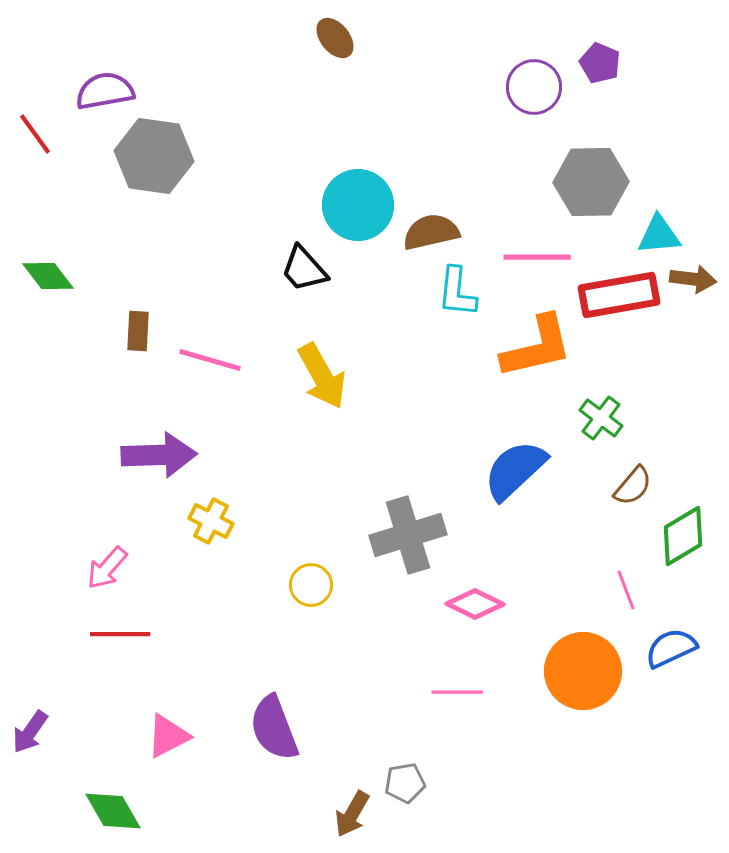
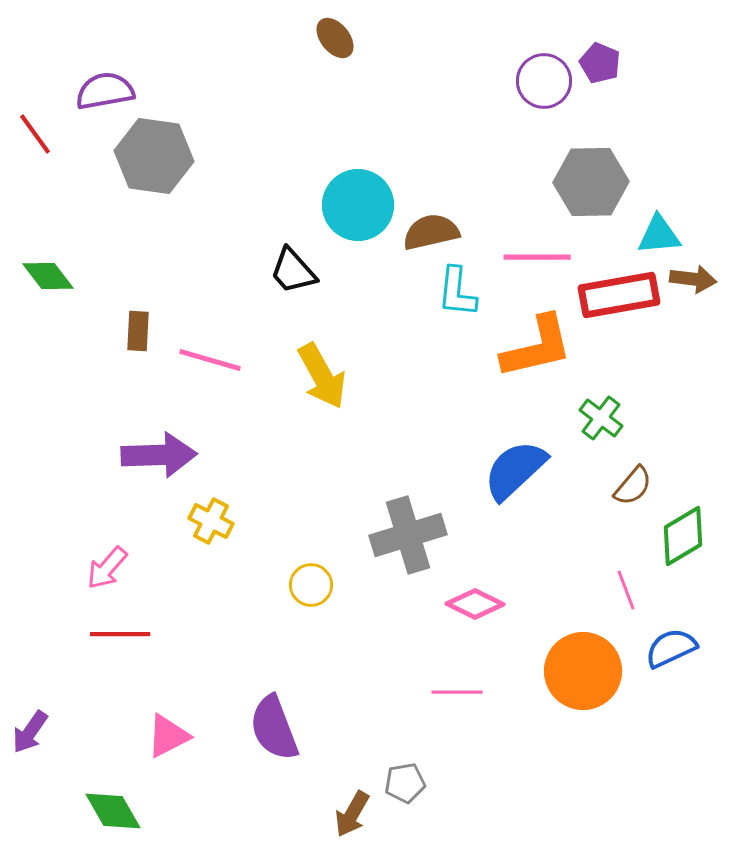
purple circle at (534, 87): moved 10 px right, 6 px up
black trapezoid at (304, 269): moved 11 px left, 2 px down
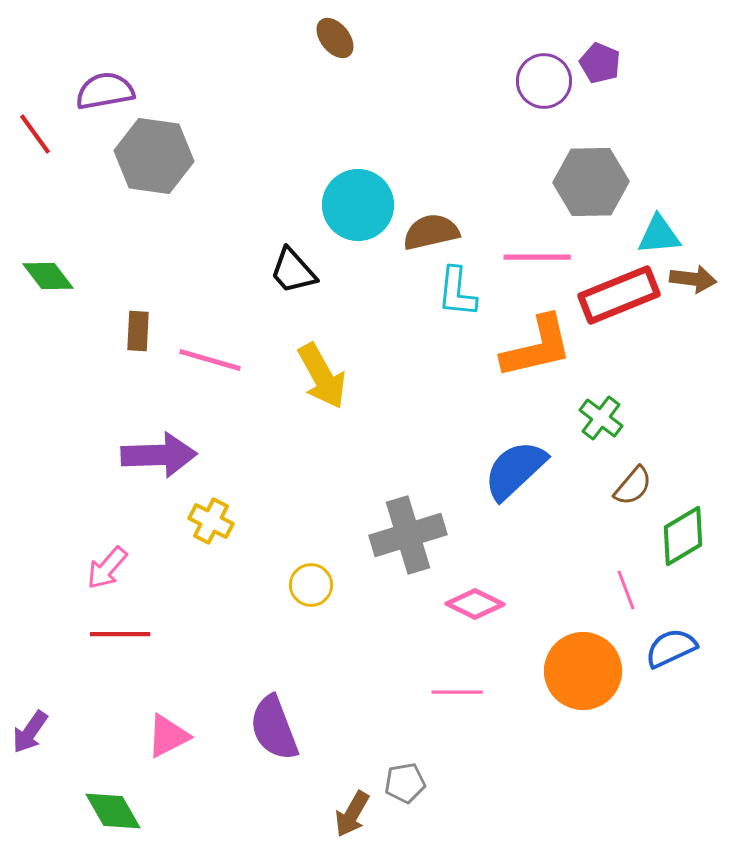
red rectangle at (619, 295): rotated 12 degrees counterclockwise
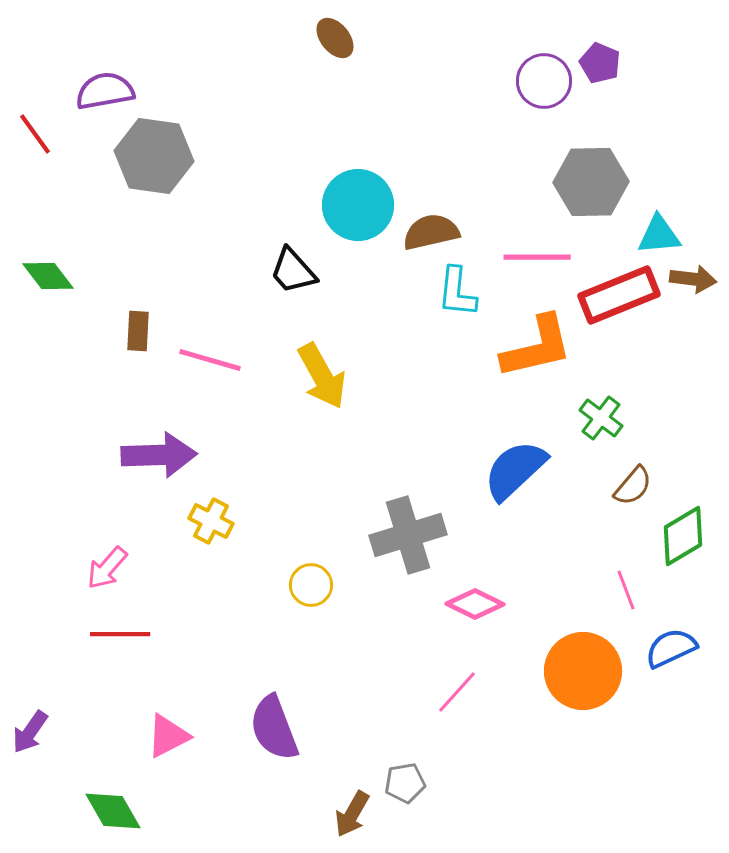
pink line at (457, 692): rotated 48 degrees counterclockwise
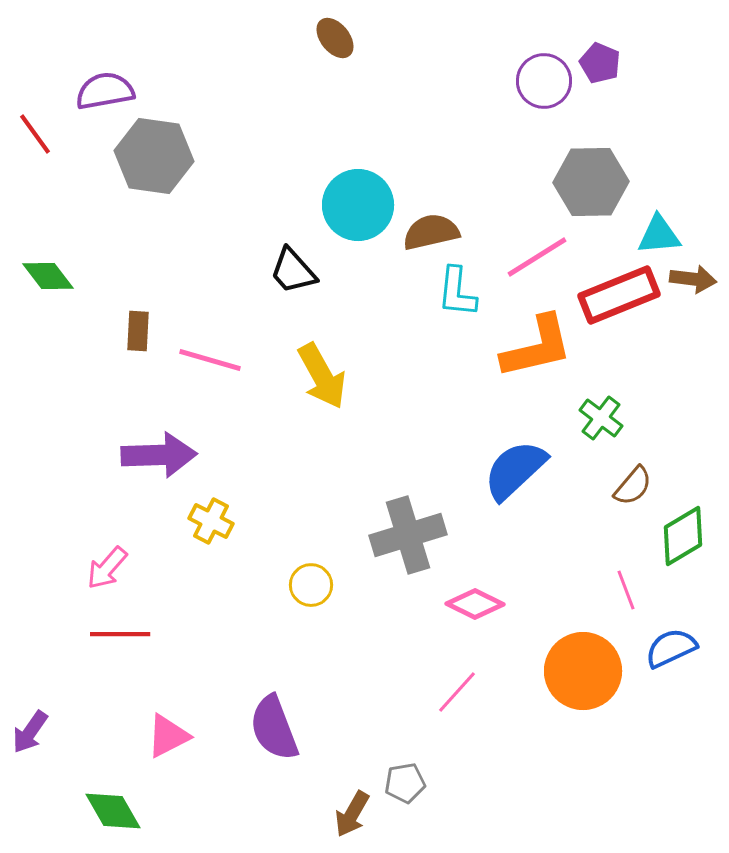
pink line at (537, 257): rotated 32 degrees counterclockwise
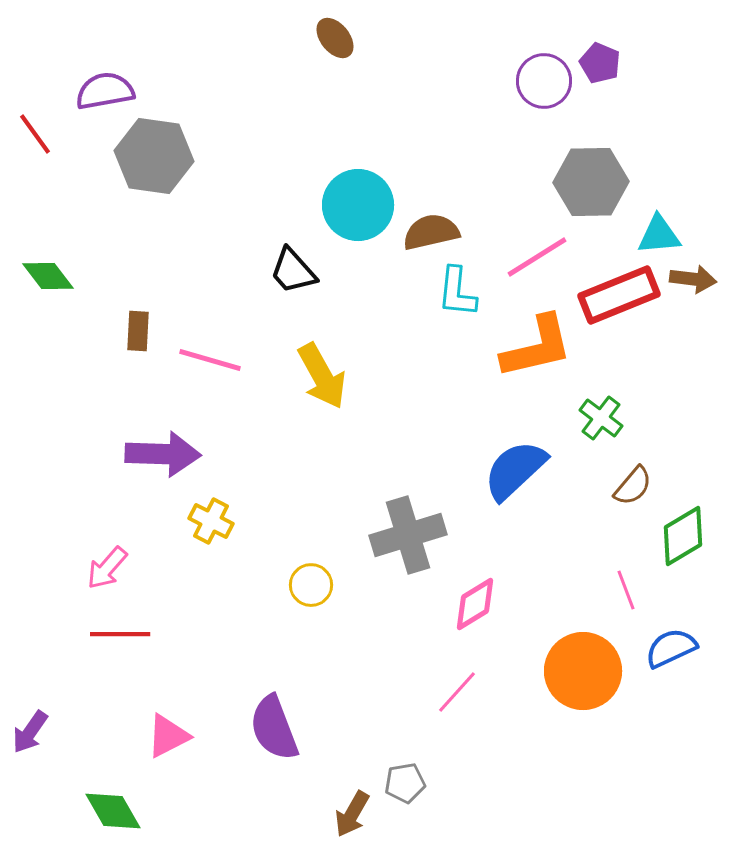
purple arrow at (159, 455): moved 4 px right, 1 px up; rotated 4 degrees clockwise
pink diamond at (475, 604): rotated 58 degrees counterclockwise
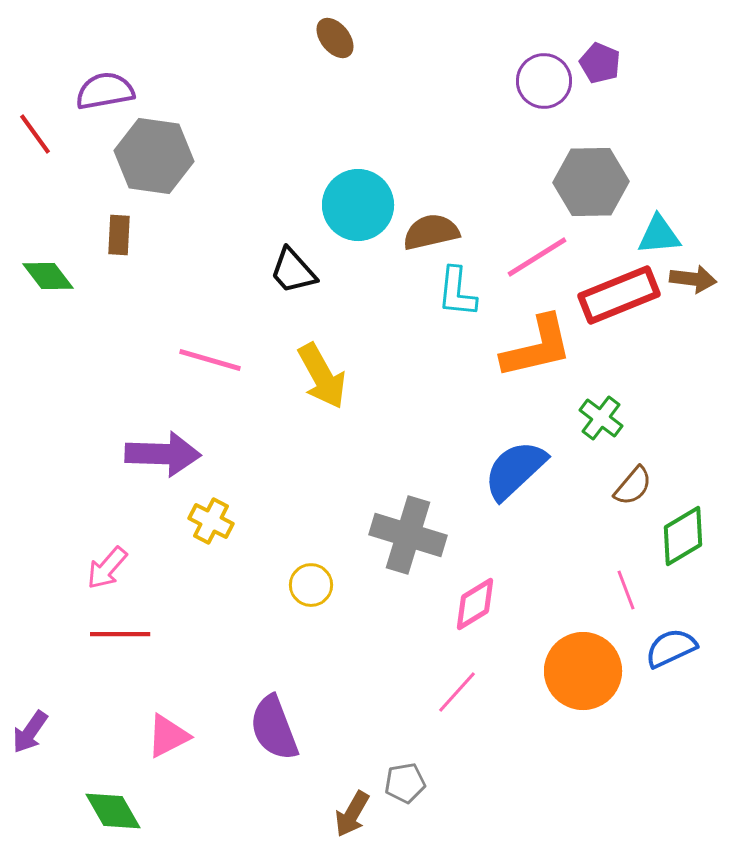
brown rectangle at (138, 331): moved 19 px left, 96 px up
gray cross at (408, 535): rotated 34 degrees clockwise
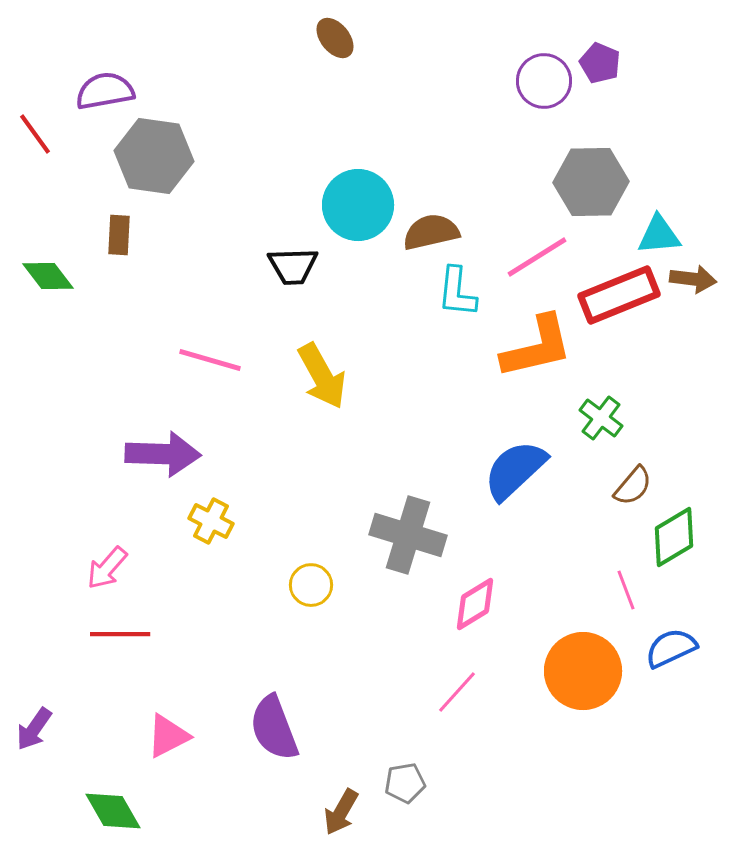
black trapezoid at (293, 271): moved 5 px up; rotated 50 degrees counterclockwise
green diamond at (683, 536): moved 9 px left, 1 px down
purple arrow at (30, 732): moved 4 px right, 3 px up
brown arrow at (352, 814): moved 11 px left, 2 px up
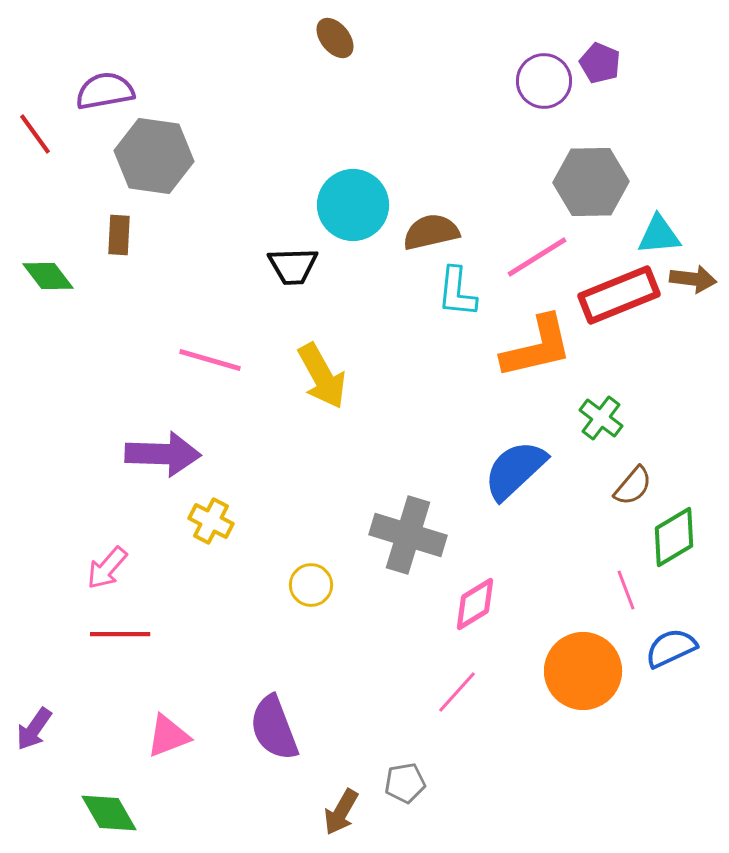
cyan circle at (358, 205): moved 5 px left
pink triangle at (168, 736): rotated 6 degrees clockwise
green diamond at (113, 811): moved 4 px left, 2 px down
